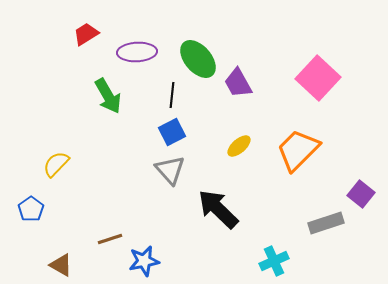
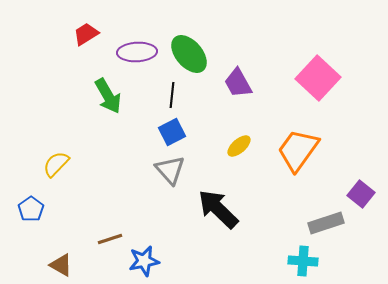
green ellipse: moved 9 px left, 5 px up
orange trapezoid: rotated 9 degrees counterclockwise
cyan cross: moved 29 px right; rotated 28 degrees clockwise
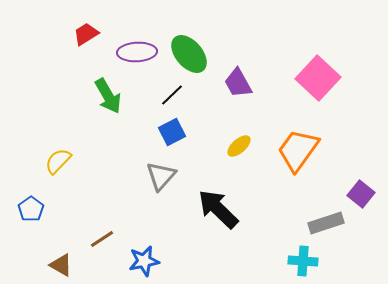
black line: rotated 40 degrees clockwise
yellow semicircle: moved 2 px right, 3 px up
gray triangle: moved 9 px left, 6 px down; rotated 24 degrees clockwise
brown line: moved 8 px left; rotated 15 degrees counterclockwise
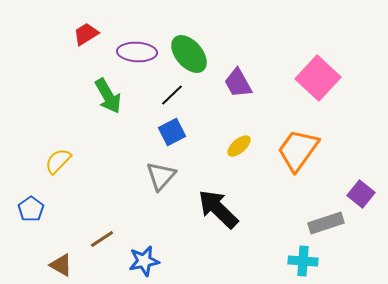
purple ellipse: rotated 6 degrees clockwise
